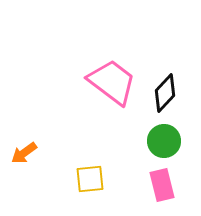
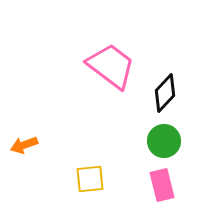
pink trapezoid: moved 1 px left, 16 px up
orange arrow: moved 8 px up; rotated 16 degrees clockwise
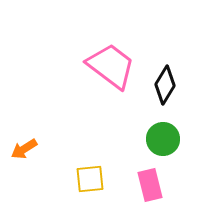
black diamond: moved 8 px up; rotated 12 degrees counterclockwise
green circle: moved 1 px left, 2 px up
orange arrow: moved 4 px down; rotated 12 degrees counterclockwise
pink rectangle: moved 12 px left
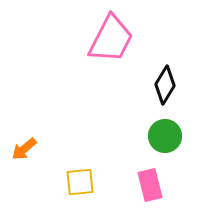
pink trapezoid: moved 27 px up; rotated 80 degrees clockwise
green circle: moved 2 px right, 3 px up
orange arrow: rotated 8 degrees counterclockwise
yellow square: moved 10 px left, 3 px down
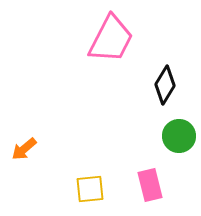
green circle: moved 14 px right
yellow square: moved 10 px right, 7 px down
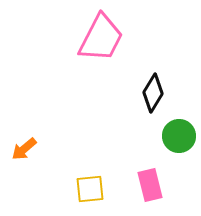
pink trapezoid: moved 10 px left, 1 px up
black diamond: moved 12 px left, 8 px down
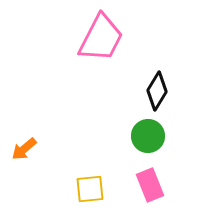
black diamond: moved 4 px right, 2 px up
green circle: moved 31 px left
pink rectangle: rotated 8 degrees counterclockwise
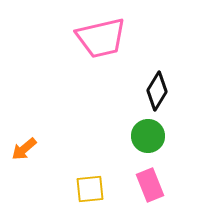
pink trapezoid: rotated 50 degrees clockwise
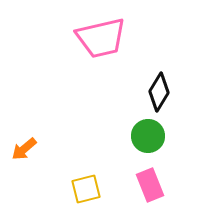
black diamond: moved 2 px right, 1 px down
yellow square: moved 4 px left; rotated 8 degrees counterclockwise
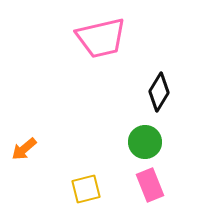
green circle: moved 3 px left, 6 px down
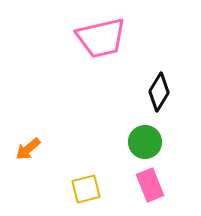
orange arrow: moved 4 px right
